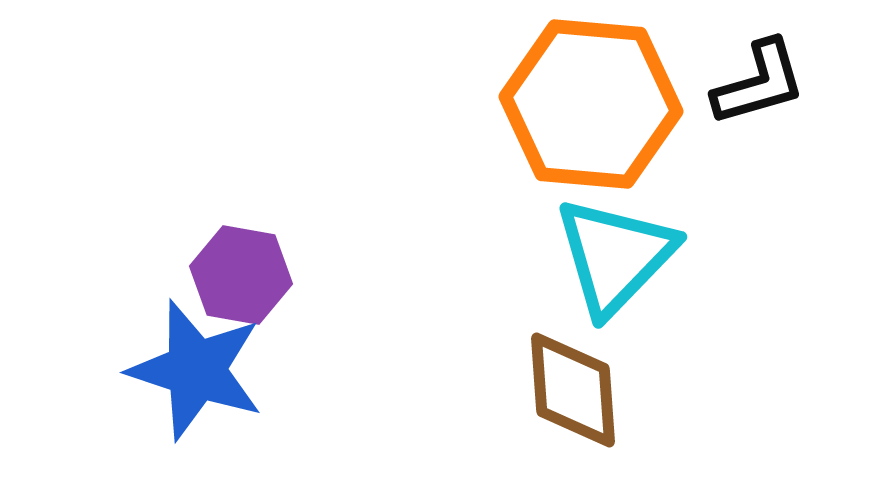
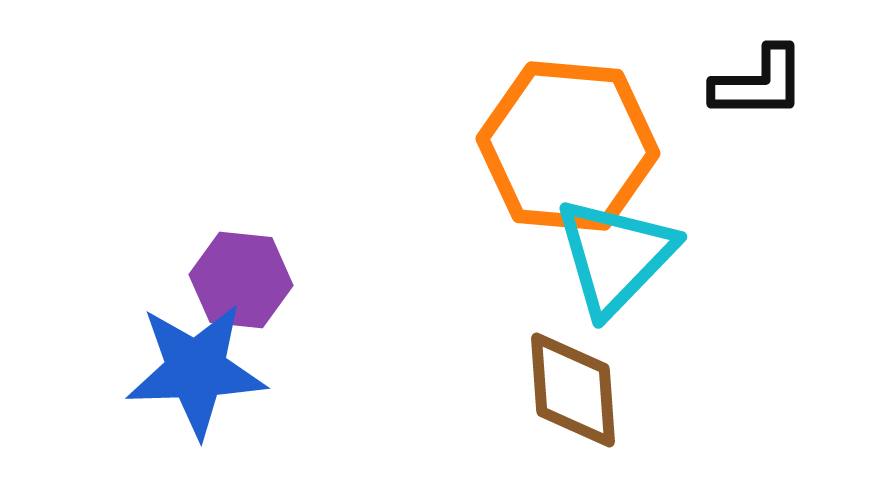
black L-shape: rotated 16 degrees clockwise
orange hexagon: moved 23 px left, 42 px down
purple hexagon: moved 5 px down; rotated 4 degrees counterclockwise
blue star: rotated 20 degrees counterclockwise
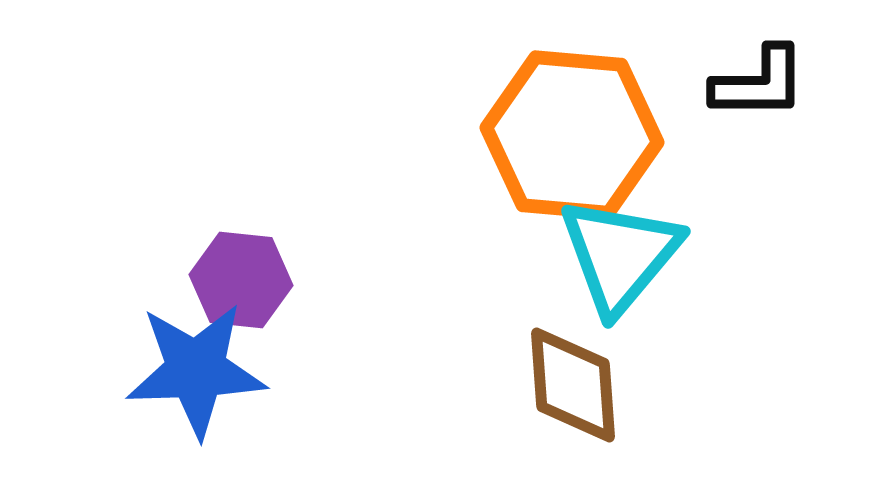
orange hexagon: moved 4 px right, 11 px up
cyan triangle: moved 5 px right, 1 px up; rotated 4 degrees counterclockwise
brown diamond: moved 5 px up
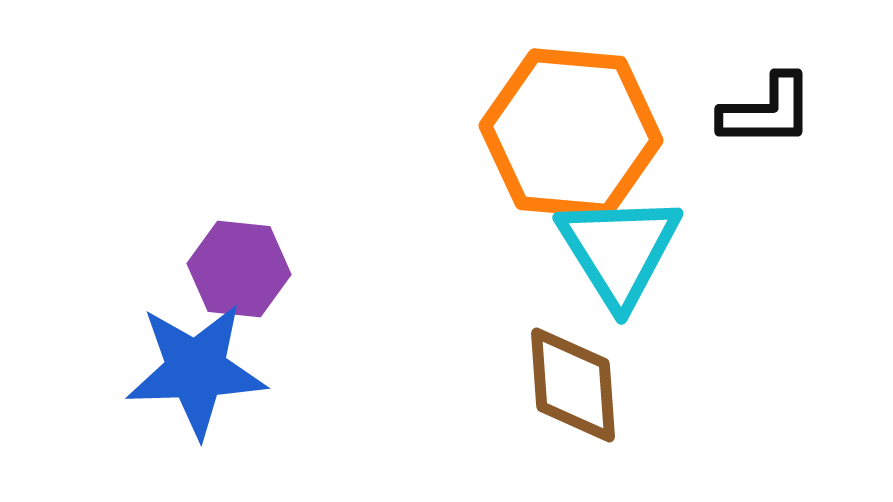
black L-shape: moved 8 px right, 28 px down
orange hexagon: moved 1 px left, 2 px up
cyan triangle: moved 1 px left, 5 px up; rotated 12 degrees counterclockwise
purple hexagon: moved 2 px left, 11 px up
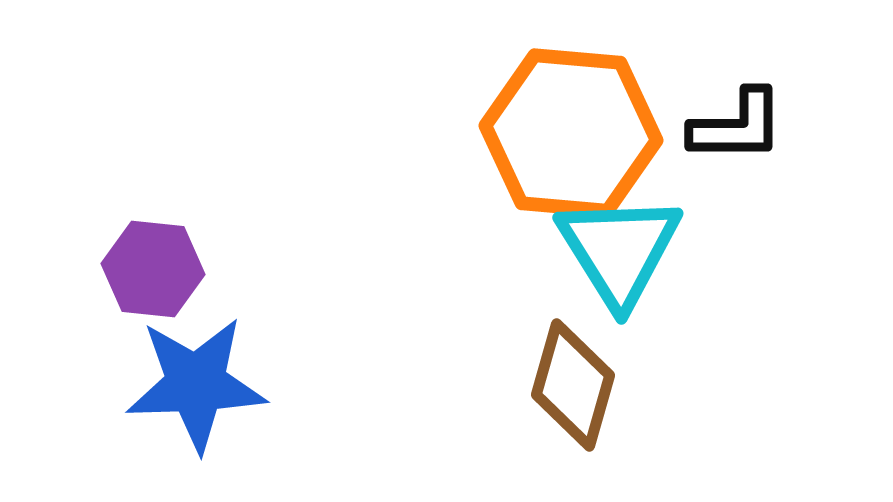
black L-shape: moved 30 px left, 15 px down
purple hexagon: moved 86 px left
blue star: moved 14 px down
brown diamond: rotated 20 degrees clockwise
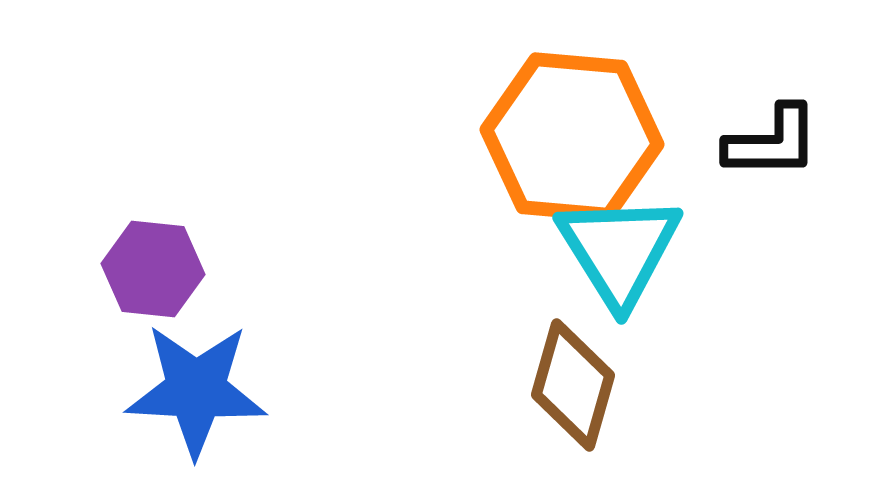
black L-shape: moved 35 px right, 16 px down
orange hexagon: moved 1 px right, 4 px down
blue star: moved 6 px down; rotated 5 degrees clockwise
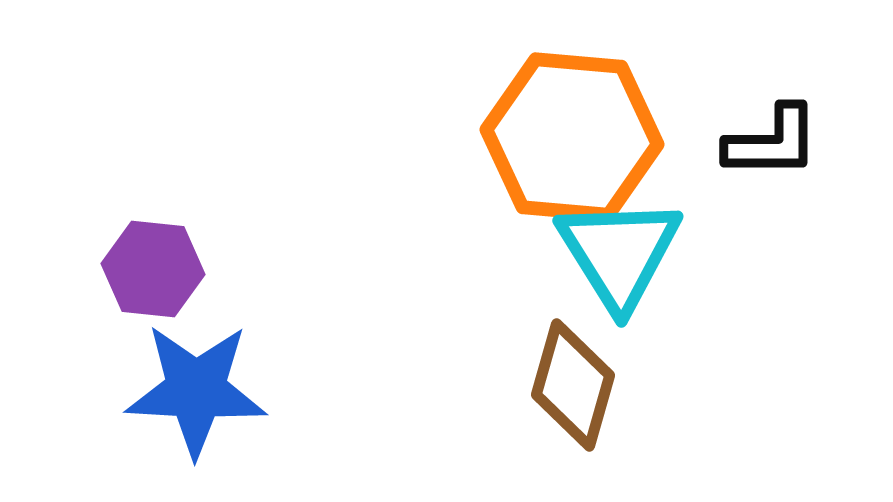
cyan triangle: moved 3 px down
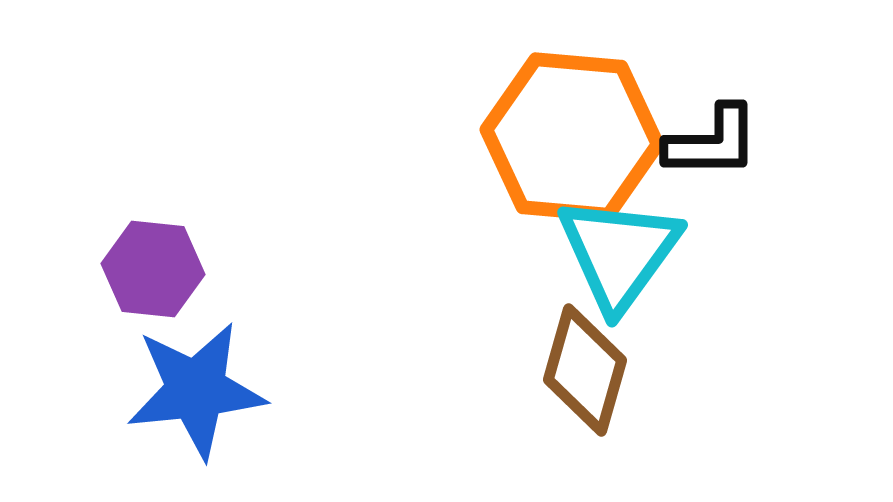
black L-shape: moved 60 px left
cyan triangle: rotated 8 degrees clockwise
brown diamond: moved 12 px right, 15 px up
blue star: rotated 9 degrees counterclockwise
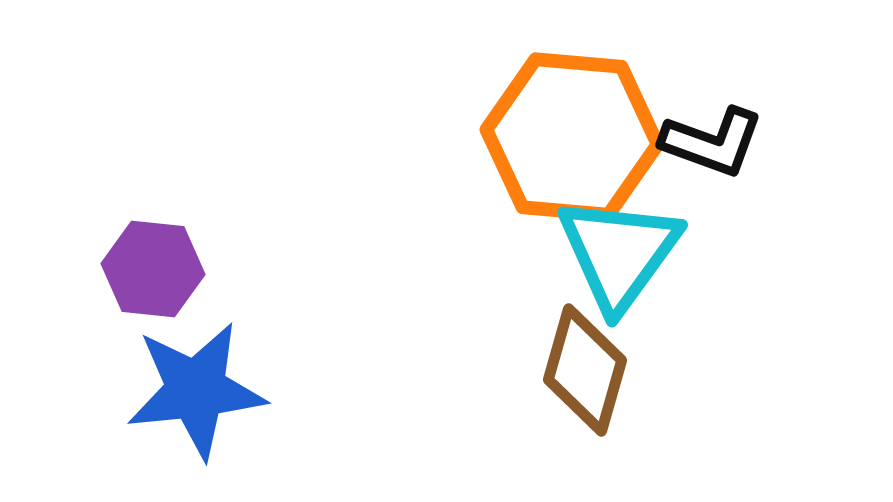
black L-shape: rotated 20 degrees clockwise
